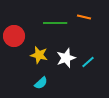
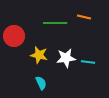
white star: rotated 12 degrees clockwise
cyan line: rotated 48 degrees clockwise
cyan semicircle: rotated 72 degrees counterclockwise
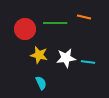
red circle: moved 11 px right, 7 px up
